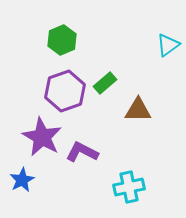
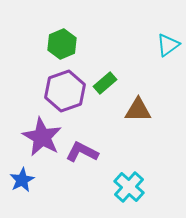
green hexagon: moved 4 px down
cyan cross: rotated 36 degrees counterclockwise
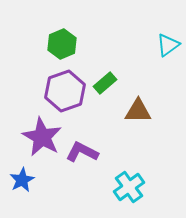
brown triangle: moved 1 px down
cyan cross: rotated 12 degrees clockwise
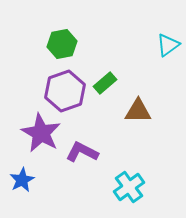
green hexagon: rotated 12 degrees clockwise
purple star: moved 1 px left, 4 px up
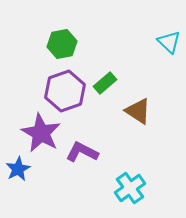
cyan triangle: moved 1 px right, 3 px up; rotated 40 degrees counterclockwise
brown triangle: rotated 32 degrees clockwise
blue star: moved 4 px left, 11 px up
cyan cross: moved 1 px right, 1 px down
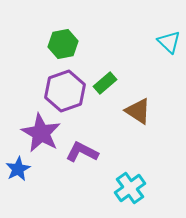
green hexagon: moved 1 px right
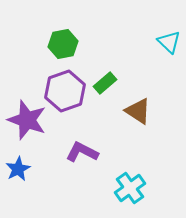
purple star: moved 14 px left, 13 px up; rotated 9 degrees counterclockwise
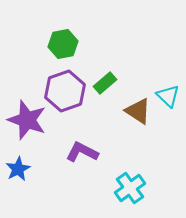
cyan triangle: moved 1 px left, 54 px down
